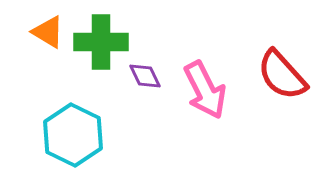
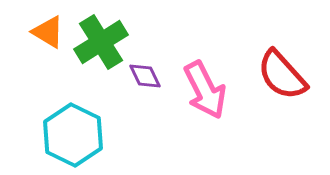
green cross: rotated 32 degrees counterclockwise
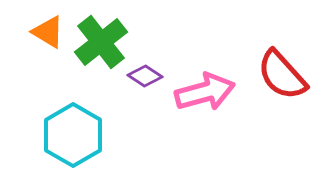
green cross: rotated 6 degrees counterclockwise
purple diamond: rotated 32 degrees counterclockwise
pink arrow: moved 2 px down; rotated 78 degrees counterclockwise
cyan hexagon: rotated 4 degrees clockwise
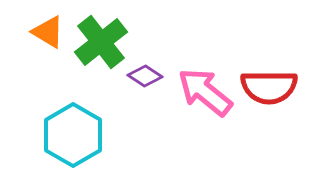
red semicircle: moved 13 px left, 12 px down; rotated 48 degrees counterclockwise
pink arrow: rotated 126 degrees counterclockwise
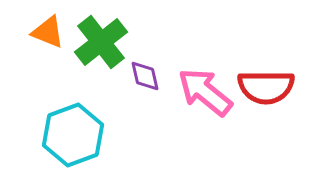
orange triangle: rotated 9 degrees counterclockwise
purple diamond: rotated 44 degrees clockwise
red semicircle: moved 3 px left
cyan hexagon: rotated 10 degrees clockwise
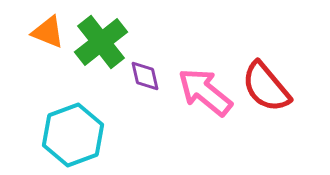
red semicircle: rotated 50 degrees clockwise
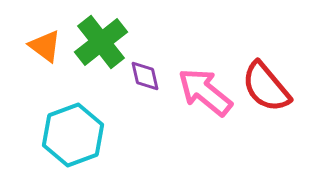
orange triangle: moved 3 px left, 14 px down; rotated 15 degrees clockwise
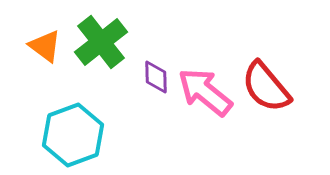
purple diamond: moved 11 px right, 1 px down; rotated 12 degrees clockwise
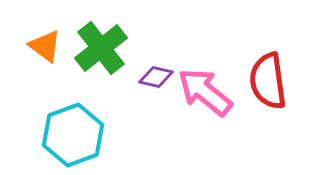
green cross: moved 6 px down
purple diamond: rotated 76 degrees counterclockwise
red semicircle: moved 2 px right, 6 px up; rotated 32 degrees clockwise
